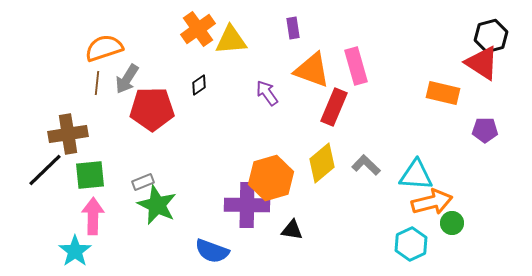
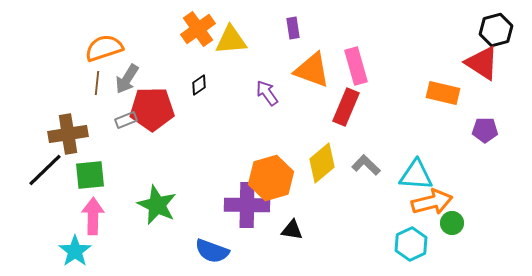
black hexagon: moved 5 px right, 6 px up
red rectangle: moved 12 px right
gray rectangle: moved 17 px left, 62 px up
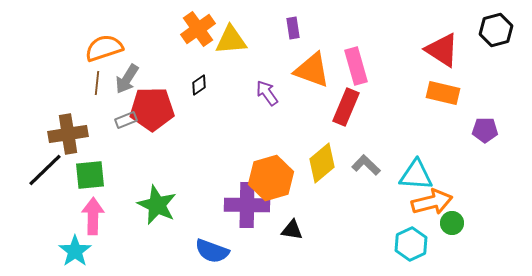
red triangle: moved 40 px left, 13 px up
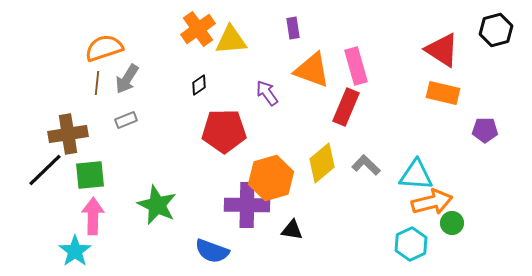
red pentagon: moved 72 px right, 22 px down
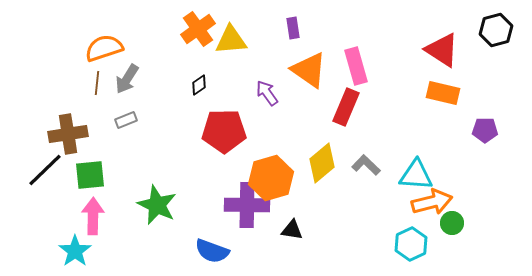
orange triangle: moved 3 px left; rotated 15 degrees clockwise
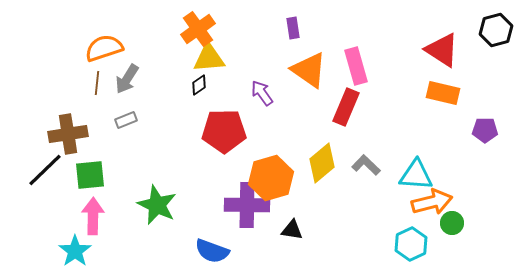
yellow triangle: moved 22 px left, 18 px down
purple arrow: moved 5 px left
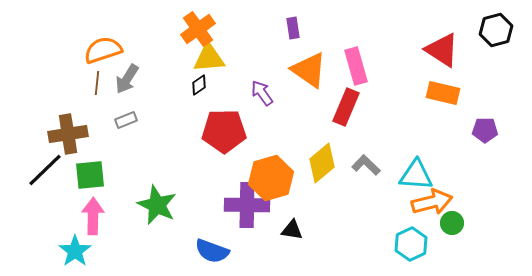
orange semicircle: moved 1 px left, 2 px down
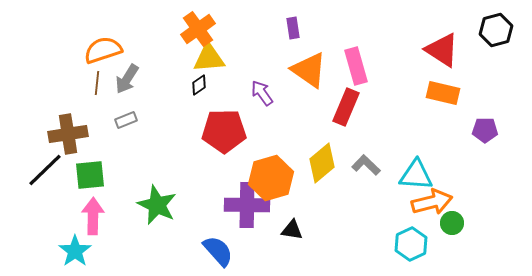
blue semicircle: moved 6 px right; rotated 152 degrees counterclockwise
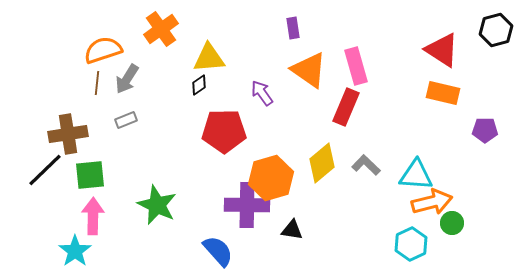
orange cross: moved 37 px left
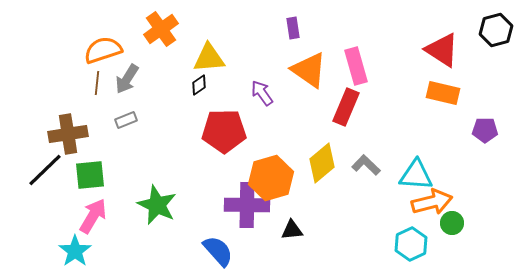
pink arrow: rotated 30 degrees clockwise
black triangle: rotated 15 degrees counterclockwise
